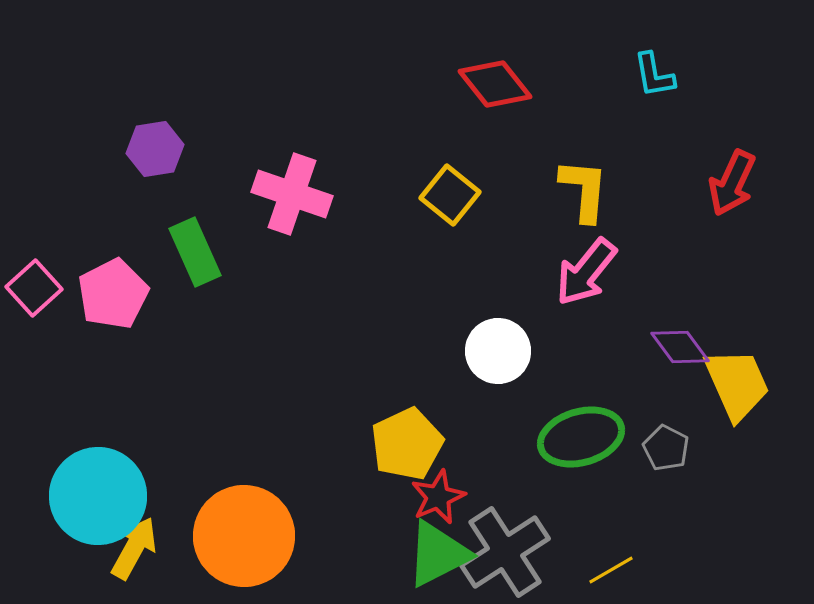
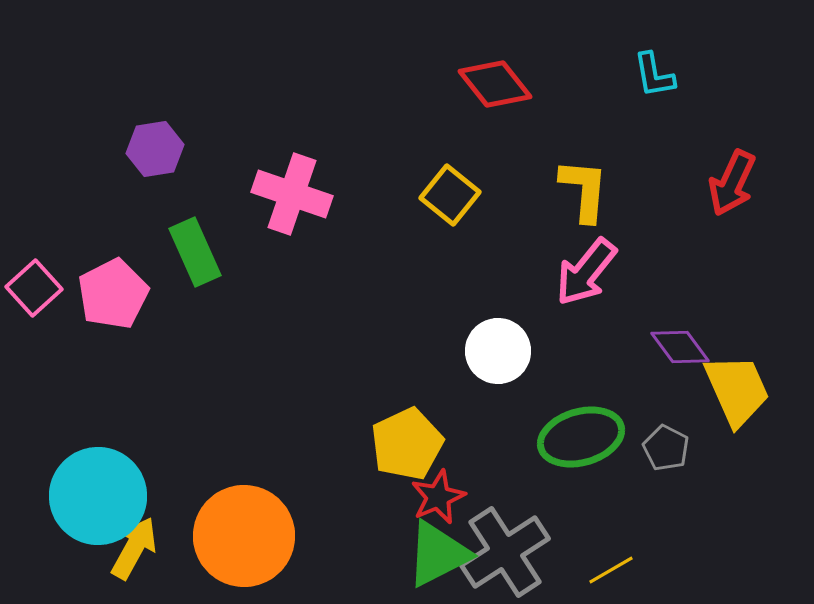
yellow trapezoid: moved 6 px down
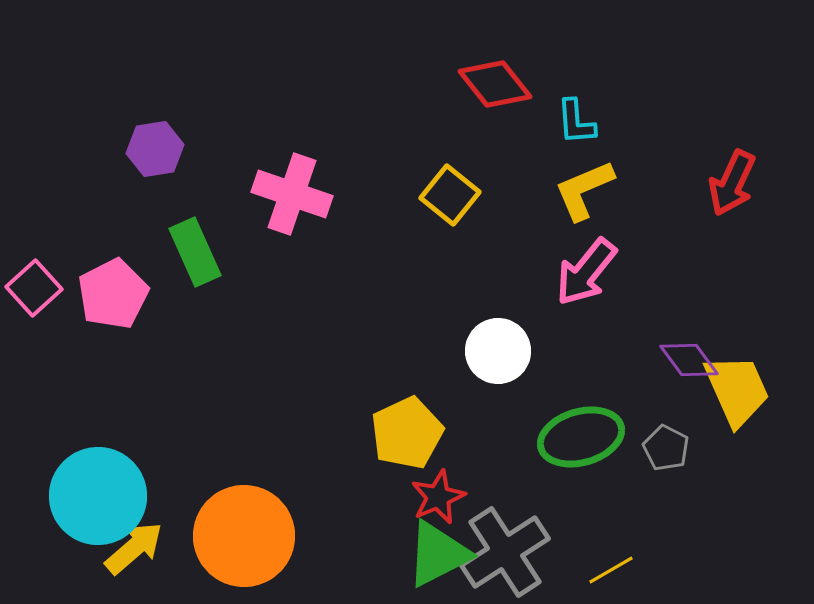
cyan L-shape: moved 78 px left, 47 px down; rotated 6 degrees clockwise
yellow L-shape: rotated 118 degrees counterclockwise
purple diamond: moved 9 px right, 13 px down
yellow pentagon: moved 11 px up
yellow arrow: rotated 20 degrees clockwise
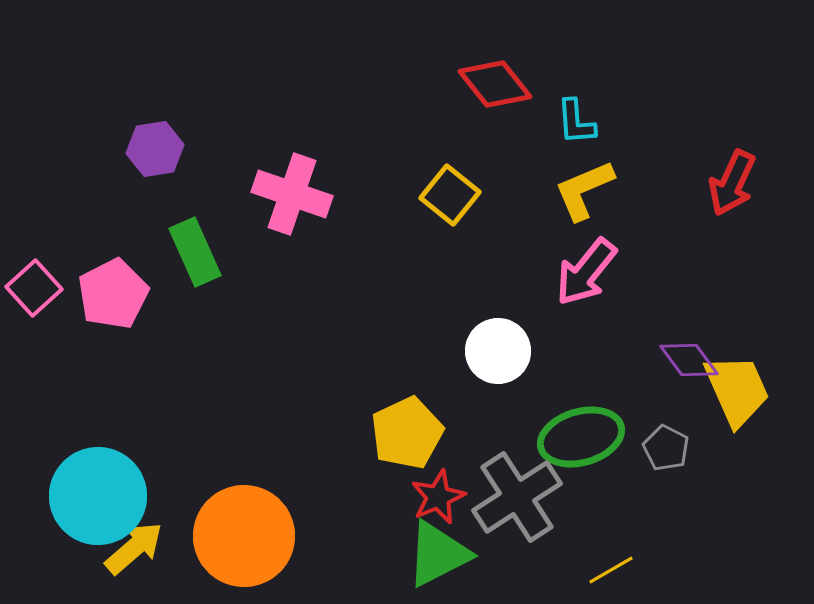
gray cross: moved 12 px right, 55 px up
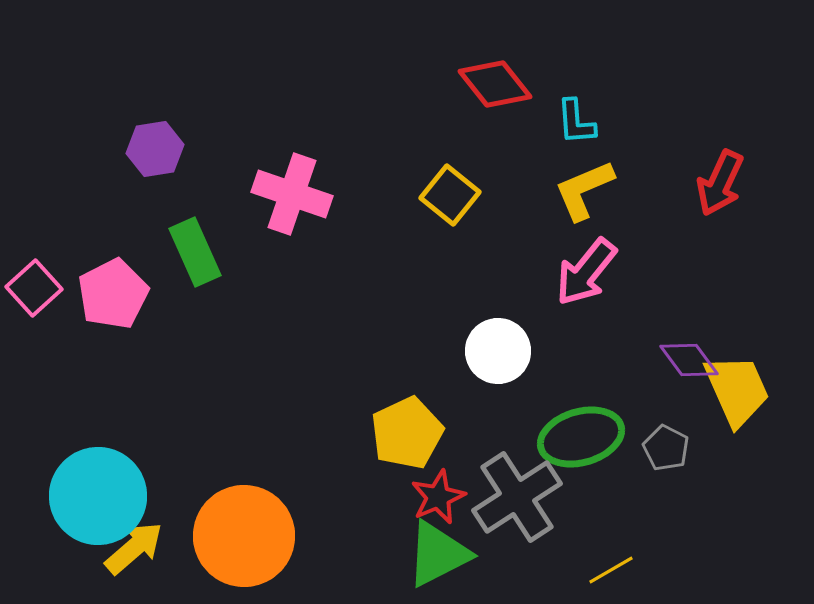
red arrow: moved 12 px left
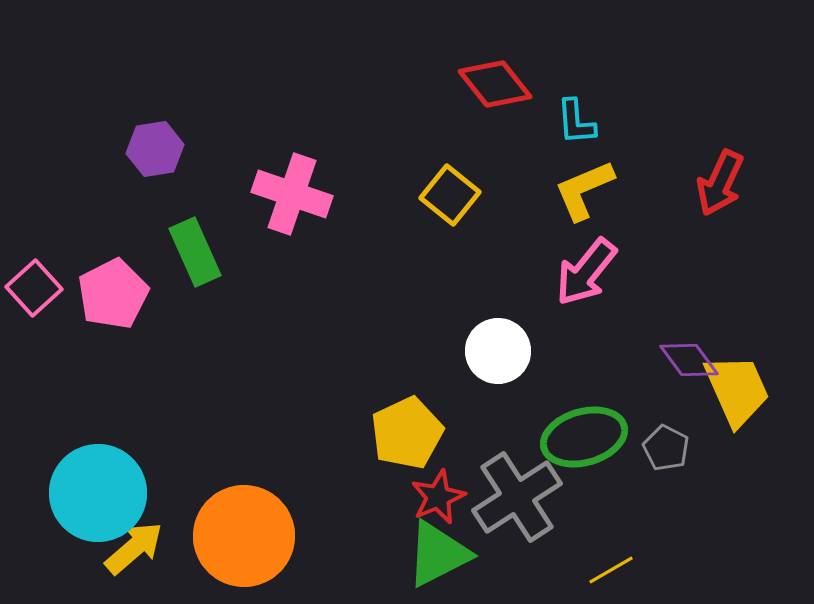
green ellipse: moved 3 px right
cyan circle: moved 3 px up
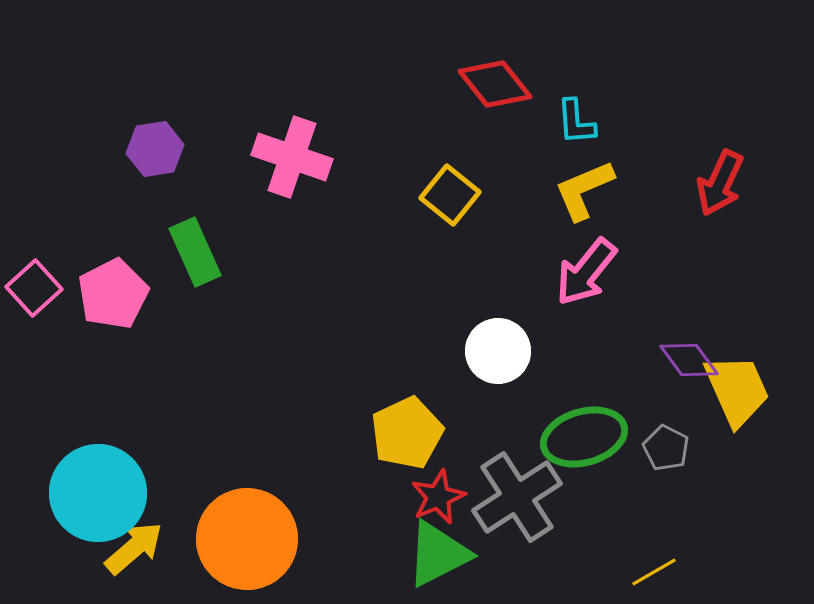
pink cross: moved 37 px up
orange circle: moved 3 px right, 3 px down
yellow line: moved 43 px right, 2 px down
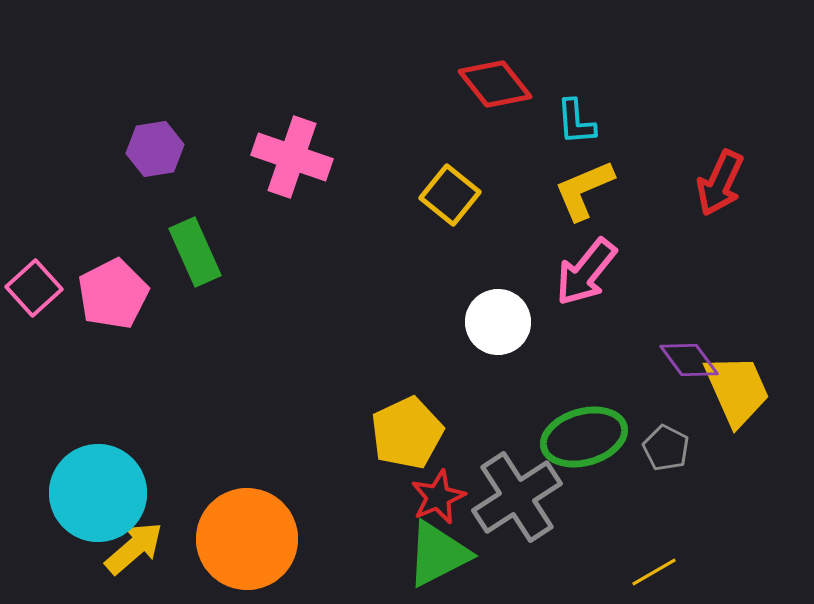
white circle: moved 29 px up
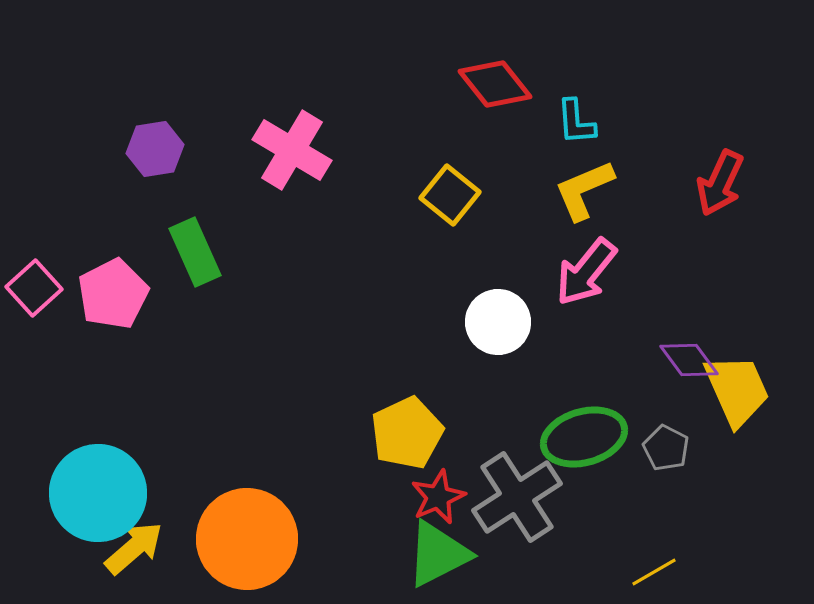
pink cross: moved 7 px up; rotated 12 degrees clockwise
